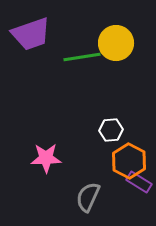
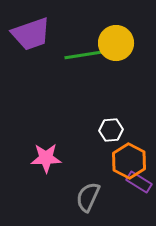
green line: moved 1 px right, 2 px up
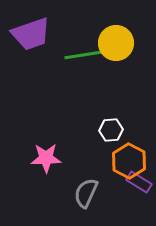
gray semicircle: moved 2 px left, 4 px up
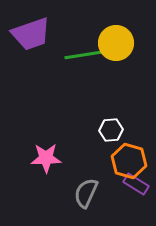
orange hexagon: rotated 12 degrees counterclockwise
purple rectangle: moved 3 px left, 2 px down
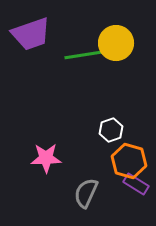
white hexagon: rotated 15 degrees counterclockwise
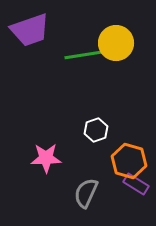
purple trapezoid: moved 1 px left, 4 px up
white hexagon: moved 15 px left
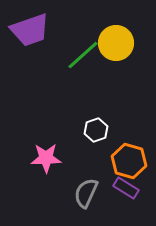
green line: rotated 33 degrees counterclockwise
purple rectangle: moved 10 px left, 4 px down
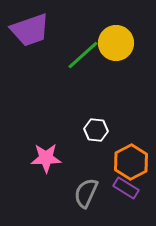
white hexagon: rotated 25 degrees clockwise
orange hexagon: moved 2 px right, 1 px down; rotated 16 degrees clockwise
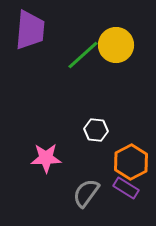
purple trapezoid: rotated 66 degrees counterclockwise
yellow circle: moved 2 px down
gray semicircle: rotated 12 degrees clockwise
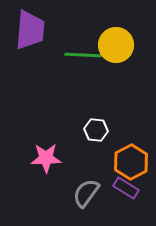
green line: rotated 45 degrees clockwise
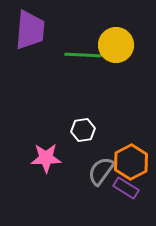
white hexagon: moved 13 px left; rotated 15 degrees counterclockwise
gray semicircle: moved 15 px right, 22 px up
